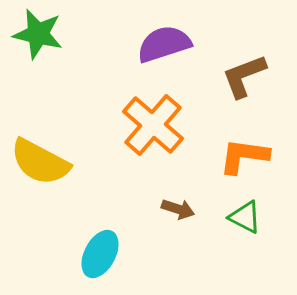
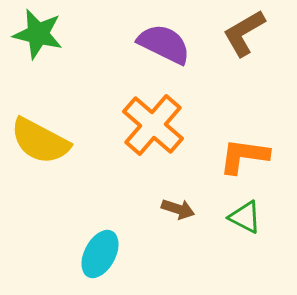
purple semicircle: rotated 44 degrees clockwise
brown L-shape: moved 43 px up; rotated 9 degrees counterclockwise
yellow semicircle: moved 21 px up
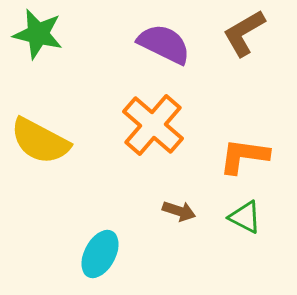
brown arrow: moved 1 px right, 2 px down
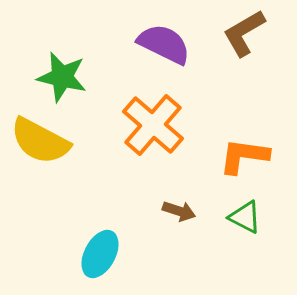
green star: moved 24 px right, 43 px down
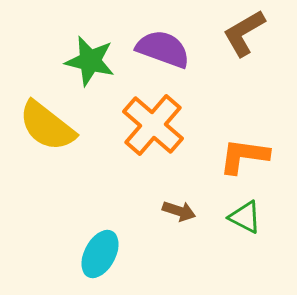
purple semicircle: moved 1 px left, 5 px down; rotated 6 degrees counterclockwise
green star: moved 28 px right, 16 px up
yellow semicircle: moved 7 px right, 15 px up; rotated 10 degrees clockwise
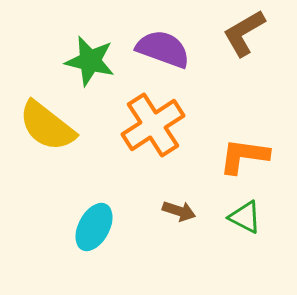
orange cross: rotated 16 degrees clockwise
cyan ellipse: moved 6 px left, 27 px up
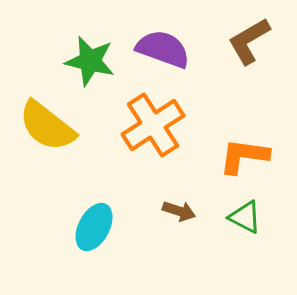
brown L-shape: moved 5 px right, 8 px down
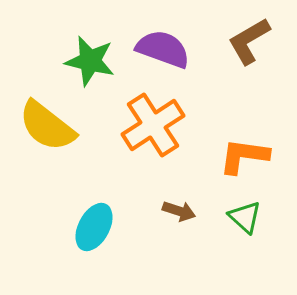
green triangle: rotated 15 degrees clockwise
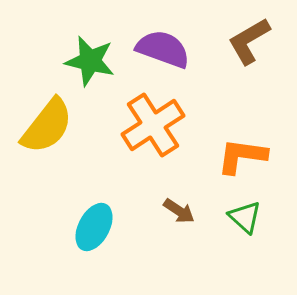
yellow semicircle: rotated 90 degrees counterclockwise
orange L-shape: moved 2 px left
brown arrow: rotated 16 degrees clockwise
